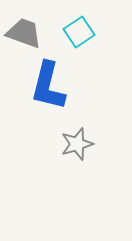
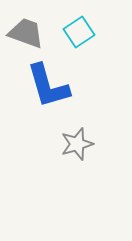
gray trapezoid: moved 2 px right
blue L-shape: rotated 30 degrees counterclockwise
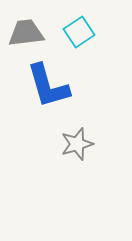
gray trapezoid: rotated 27 degrees counterclockwise
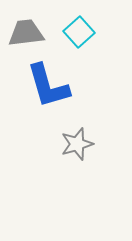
cyan square: rotated 8 degrees counterclockwise
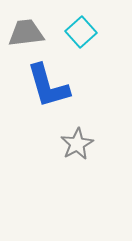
cyan square: moved 2 px right
gray star: rotated 12 degrees counterclockwise
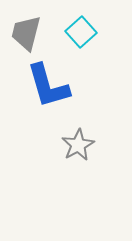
gray trapezoid: rotated 69 degrees counterclockwise
gray star: moved 1 px right, 1 px down
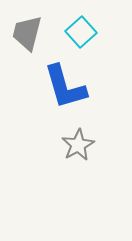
gray trapezoid: moved 1 px right
blue L-shape: moved 17 px right, 1 px down
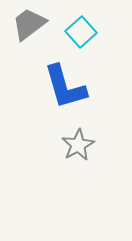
gray trapezoid: moved 2 px right, 9 px up; rotated 39 degrees clockwise
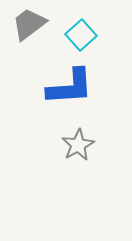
cyan square: moved 3 px down
blue L-shape: moved 5 px right; rotated 78 degrees counterclockwise
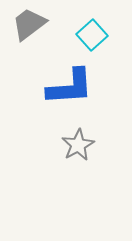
cyan square: moved 11 px right
